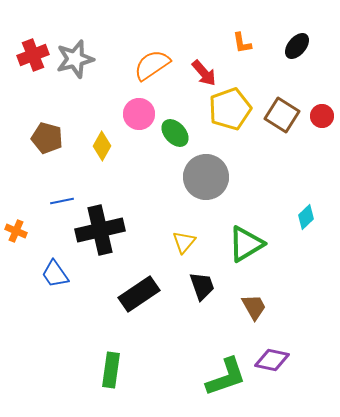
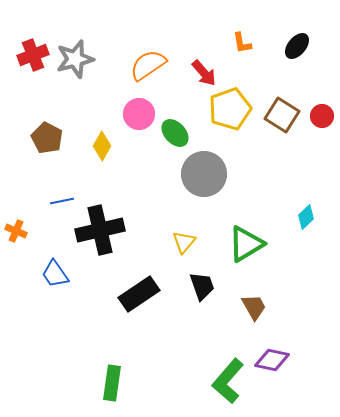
orange semicircle: moved 4 px left
brown pentagon: rotated 12 degrees clockwise
gray circle: moved 2 px left, 3 px up
green rectangle: moved 1 px right, 13 px down
green L-shape: moved 2 px right, 4 px down; rotated 150 degrees clockwise
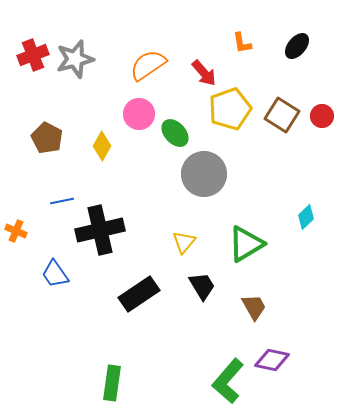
black trapezoid: rotated 12 degrees counterclockwise
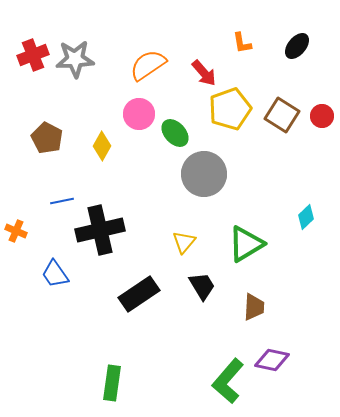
gray star: rotated 12 degrees clockwise
brown trapezoid: rotated 32 degrees clockwise
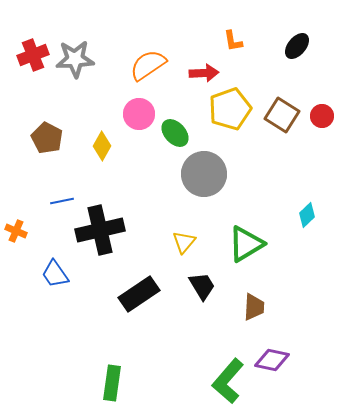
orange L-shape: moved 9 px left, 2 px up
red arrow: rotated 52 degrees counterclockwise
cyan diamond: moved 1 px right, 2 px up
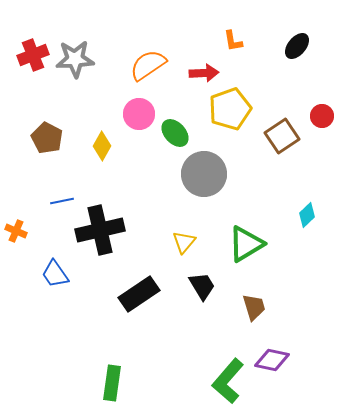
brown square: moved 21 px down; rotated 24 degrees clockwise
brown trapezoid: rotated 20 degrees counterclockwise
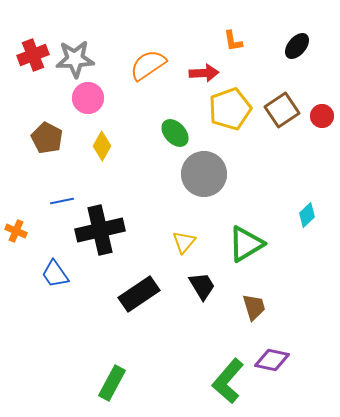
pink circle: moved 51 px left, 16 px up
brown square: moved 26 px up
green rectangle: rotated 20 degrees clockwise
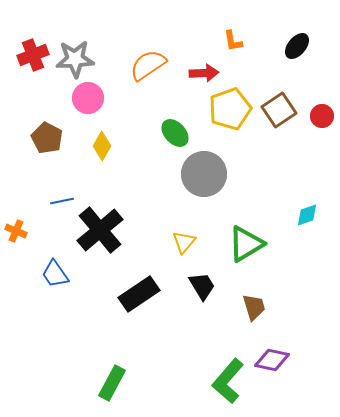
brown square: moved 3 px left
cyan diamond: rotated 25 degrees clockwise
black cross: rotated 27 degrees counterclockwise
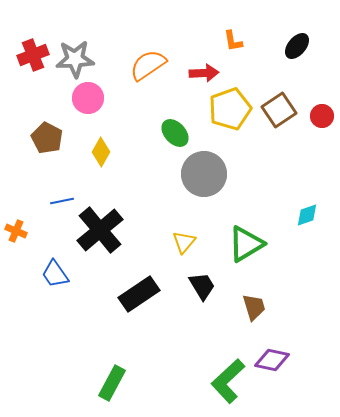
yellow diamond: moved 1 px left, 6 px down
green L-shape: rotated 6 degrees clockwise
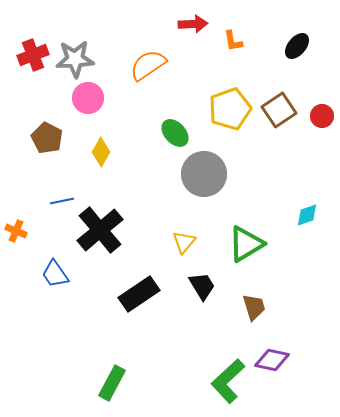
red arrow: moved 11 px left, 49 px up
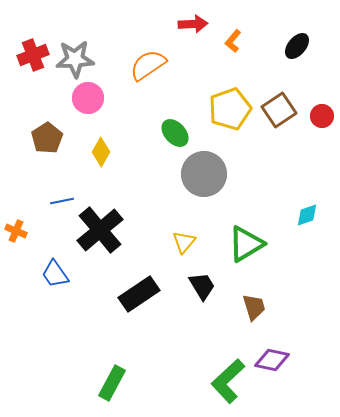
orange L-shape: rotated 50 degrees clockwise
brown pentagon: rotated 12 degrees clockwise
